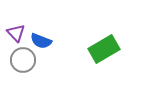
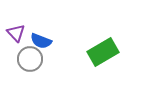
green rectangle: moved 1 px left, 3 px down
gray circle: moved 7 px right, 1 px up
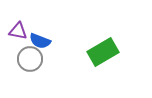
purple triangle: moved 2 px right, 2 px up; rotated 36 degrees counterclockwise
blue semicircle: moved 1 px left
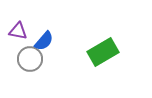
blue semicircle: moved 4 px right; rotated 70 degrees counterclockwise
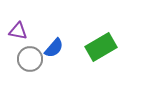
blue semicircle: moved 10 px right, 7 px down
green rectangle: moved 2 px left, 5 px up
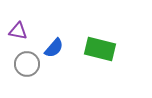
green rectangle: moved 1 px left, 2 px down; rotated 44 degrees clockwise
gray circle: moved 3 px left, 5 px down
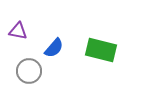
green rectangle: moved 1 px right, 1 px down
gray circle: moved 2 px right, 7 px down
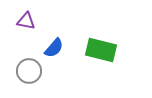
purple triangle: moved 8 px right, 10 px up
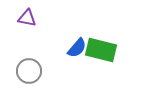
purple triangle: moved 1 px right, 3 px up
blue semicircle: moved 23 px right
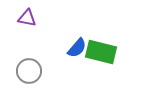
green rectangle: moved 2 px down
